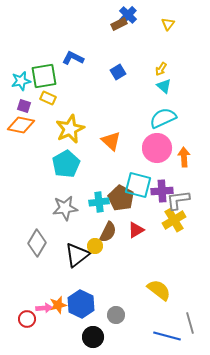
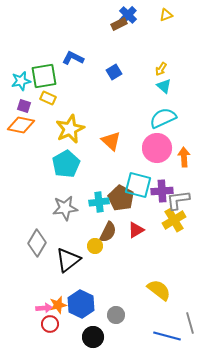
yellow triangle: moved 2 px left, 9 px up; rotated 32 degrees clockwise
blue square: moved 4 px left
black triangle: moved 9 px left, 5 px down
red circle: moved 23 px right, 5 px down
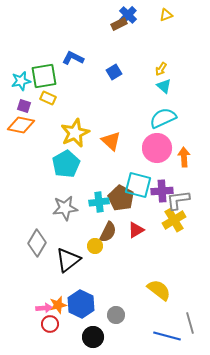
yellow star: moved 5 px right, 4 px down
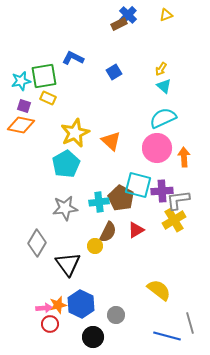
black triangle: moved 4 px down; rotated 28 degrees counterclockwise
